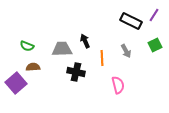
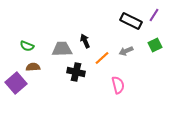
gray arrow: rotated 96 degrees clockwise
orange line: rotated 49 degrees clockwise
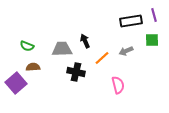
purple line: rotated 48 degrees counterclockwise
black rectangle: rotated 35 degrees counterclockwise
green square: moved 3 px left, 5 px up; rotated 24 degrees clockwise
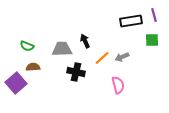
gray arrow: moved 4 px left, 6 px down
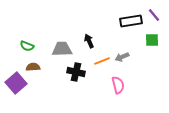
purple line: rotated 24 degrees counterclockwise
black arrow: moved 4 px right
orange line: moved 3 px down; rotated 21 degrees clockwise
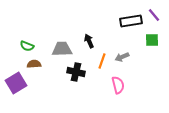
orange line: rotated 49 degrees counterclockwise
brown semicircle: moved 1 px right, 3 px up
purple square: rotated 10 degrees clockwise
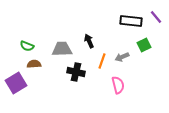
purple line: moved 2 px right, 2 px down
black rectangle: rotated 15 degrees clockwise
green square: moved 8 px left, 5 px down; rotated 24 degrees counterclockwise
